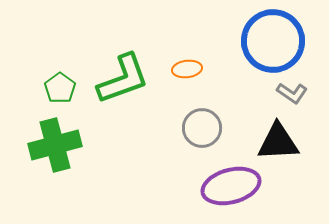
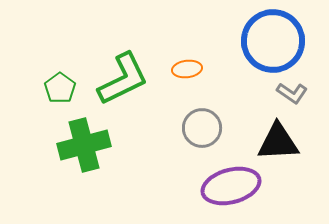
green L-shape: rotated 6 degrees counterclockwise
green cross: moved 29 px right
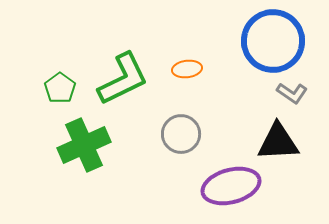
gray circle: moved 21 px left, 6 px down
green cross: rotated 9 degrees counterclockwise
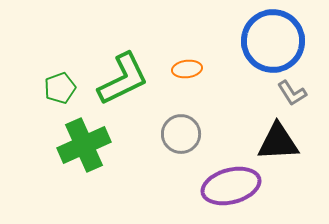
green pentagon: rotated 16 degrees clockwise
gray L-shape: rotated 24 degrees clockwise
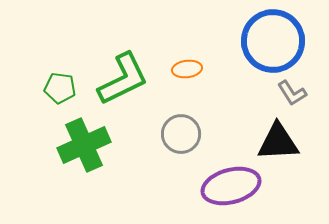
green pentagon: rotated 28 degrees clockwise
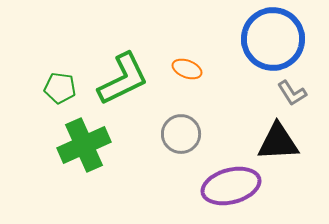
blue circle: moved 2 px up
orange ellipse: rotated 28 degrees clockwise
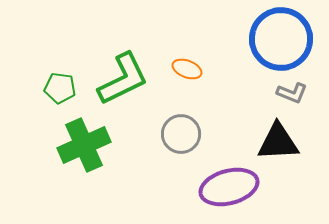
blue circle: moved 8 px right
gray L-shape: rotated 36 degrees counterclockwise
purple ellipse: moved 2 px left, 1 px down
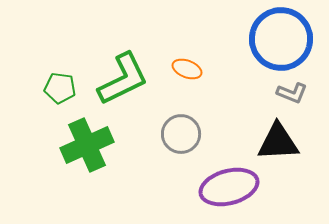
green cross: moved 3 px right
